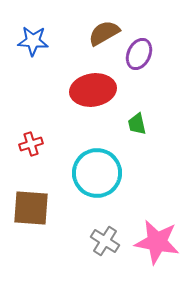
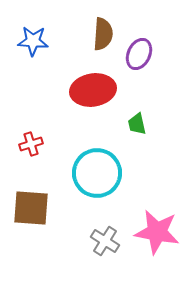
brown semicircle: moved 1 px left, 1 px down; rotated 124 degrees clockwise
pink star: moved 10 px up
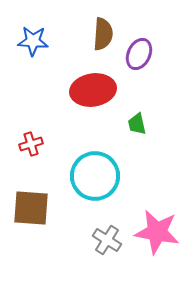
cyan circle: moved 2 px left, 3 px down
gray cross: moved 2 px right, 1 px up
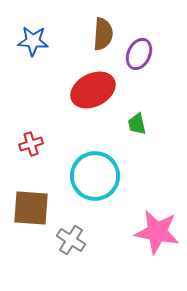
red ellipse: rotated 18 degrees counterclockwise
gray cross: moved 36 px left
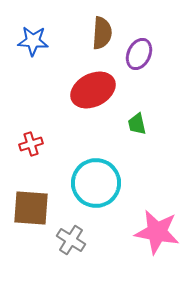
brown semicircle: moved 1 px left, 1 px up
cyan circle: moved 1 px right, 7 px down
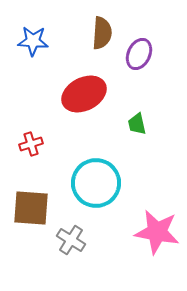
red ellipse: moved 9 px left, 4 px down
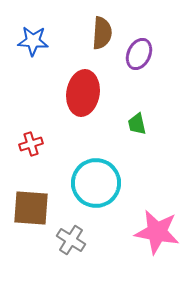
red ellipse: moved 1 px left, 1 px up; rotated 54 degrees counterclockwise
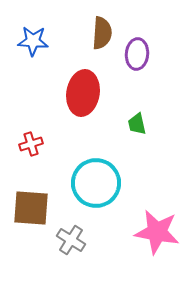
purple ellipse: moved 2 px left; rotated 20 degrees counterclockwise
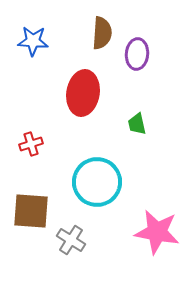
cyan circle: moved 1 px right, 1 px up
brown square: moved 3 px down
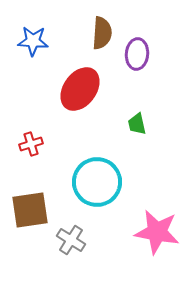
red ellipse: moved 3 px left, 4 px up; rotated 27 degrees clockwise
brown square: moved 1 px left, 1 px up; rotated 12 degrees counterclockwise
